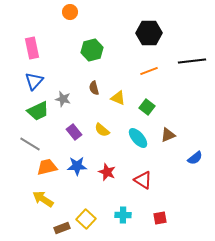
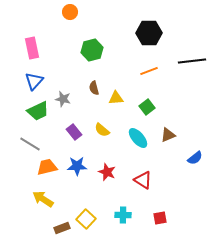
yellow triangle: moved 2 px left; rotated 28 degrees counterclockwise
green square: rotated 14 degrees clockwise
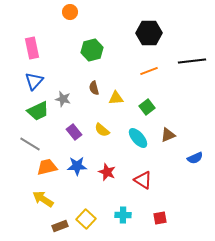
blue semicircle: rotated 14 degrees clockwise
brown rectangle: moved 2 px left, 2 px up
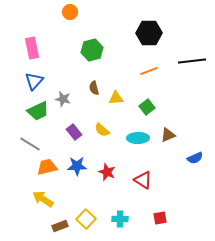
cyan ellipse: rotated 50 degrees counterclockwise
cyan cross: moved 3 px left, 4 px down
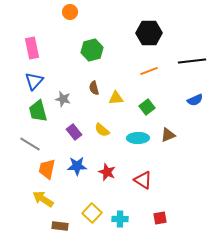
green trapezoid: rotated 100 degrees clockwise
blue semicircle: moved 58 px up
orange trapezoid: moved 2 px down; rotated 65 degrees counterclockwise
yellow square: moved 6 px right, 6 px up
brown rectangle: rotated 28 degrees clockwise
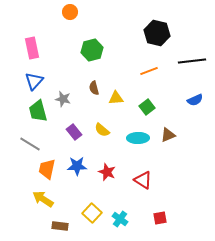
black hexagon: moved 8 px right; rotated 15 degrees clockwise
cyan cross: rotated 35 degrees clockwise
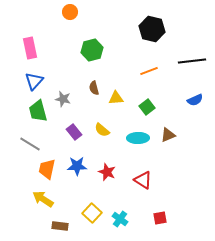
black hexagon: moved 5 px left, 4 px up
pink rectangle: moved 2 px left
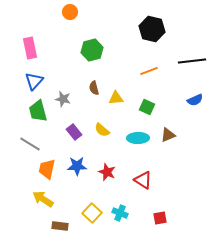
green square: rotated 28 degrees counterclockwise
cyan cross: moved 6 px up; rotated 14 degrees counterclockwise
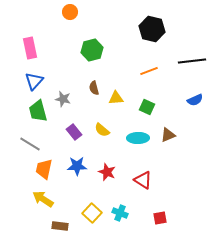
orange trapezoid: moved 3 px left
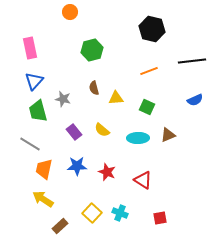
brown rectangle: rotated 49 degrees counterclockwise
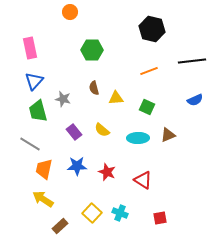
green hexagon: rotated 15 degrees clockwise
